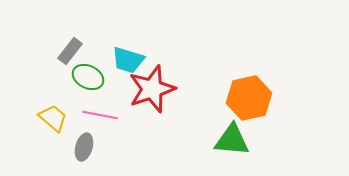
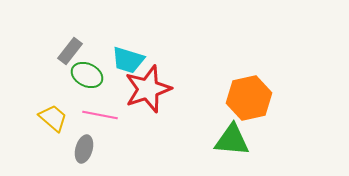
green ellipse: moved 1 px left, 2 px up
red star: moved 4 px left
gray ellipse: moved 2 px down
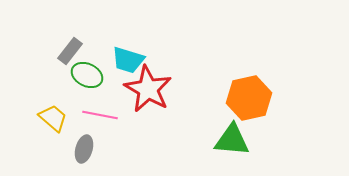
red star: rotated 24 degrees counterclockwise
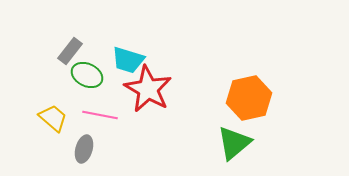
green triangle: moved 2 px right, 3 px down; rotated 45 degrees counterclockwise
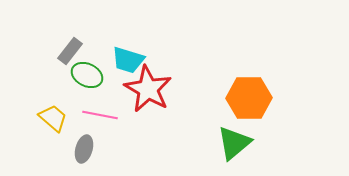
orange hexagon: rotated 12 degrees clockwise
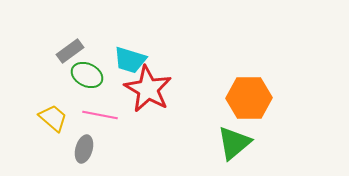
gray rectangle: rotated 16 degrees clockwise
cyan trapezoid: moved 2 px right
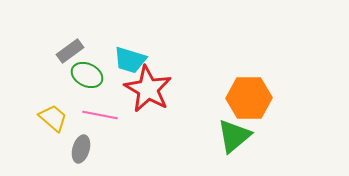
green triangle: moved 7 px up
gray ellipse: moved 3 px left
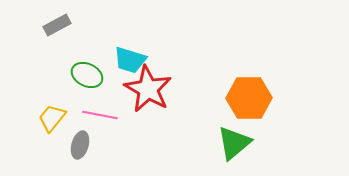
gray rectangle: moved 13 px left, 26 px up; rotated 8 degrees clockwise
yellow trapezoid: moved 1 px left; rotated 92 degrees counterclockwise
green triangle: moved 7 px down
gray ellipse: moved 1 px left, 4 px up
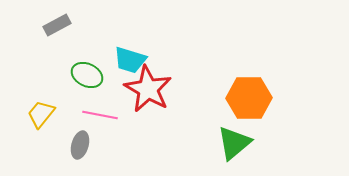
yellow trapezoid: moved 11 px left, 4 px up
